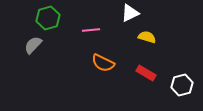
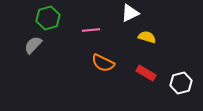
white hexagon: moved 1 px left, 2 px up
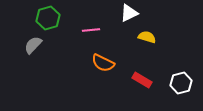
white triangle: moved 1 px left
red rectangle: moved 4 px left, 7 px down
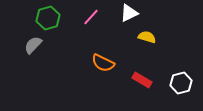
pink line: moved 13 px up; rotated 42 degrees counterclockwise
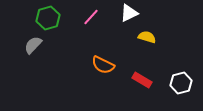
orange semicircle: moved 2 px down
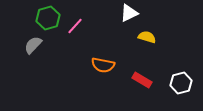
pink line: moved 16 px left, 9 px down
orange semicircle: rotated 15 degrees counterclockwise
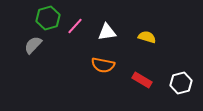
white triangle: moved 22 px left, 19 px down; rotated 18 degrees clockwise
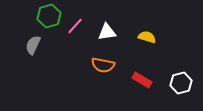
green hexagon: moved 1 px right, 2 px up
gray semicircle: rotated 18 degrees counterclockwise
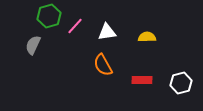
yellow semicircle: rotated 18 degrees counterclockwise
orange semicircle: rotated 50 degrees clockwise
red rectangle: rotated 30 degrees counterclockwise
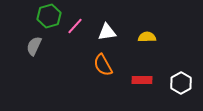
gray semicircle: moved 1 px right, 1 px down
white hexagon: rotated 15 degrees counterclockwise
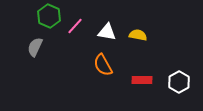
green hexagon: rotated 20 degrees counterclockwise
white triangle: rotated 18 degrees clockwise
yellow semicircle: moved 9 px left, 2 px up; rotated 12 degrees clockwise
gray semicircle: moved 1 px right, 1 px down
white hexagon: moved 2 px left, 1 px up
